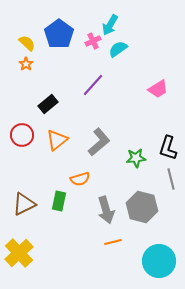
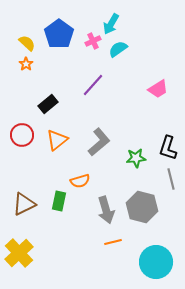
cyan arrow: moved 1 px right, 1 px up
orange semicircle: moved 2 px down
cyan circle: moved 3 px left, 1 px down
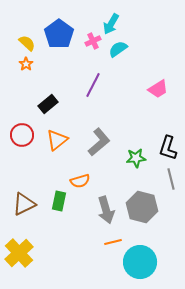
purple line: rotated 15 degrees counterclockwise
cyan circle: moved 16 px left
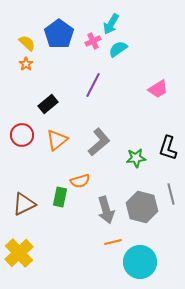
gray line: moved 15 px down
green rectangle: moved 1 px right, 4 px up
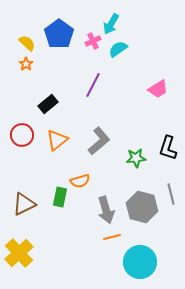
gray L-shape: moved 1 px up
orange line: moved 1 px left, 5 px up
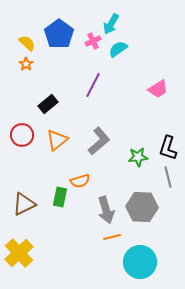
green star: moved 2 px right, 1 px up
gray line: moved 3 px left, 17 px up
gray hexagon: rotated 12 degrees counterclockwise
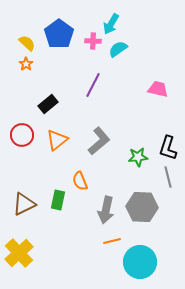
pink cross: rotated 28 degrees clockwise
pink trapezoid: rotated 135 degrees counterclockwise
orange semicircle: rotated 84 degrees clockwise
green rectangle: moved 2 px left, 3 px down
gray arrow: rotated 28 degrees clockwise
orange line: moved 4 px down
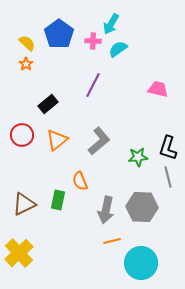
cyan circle: moved 1 px right, 1 px down
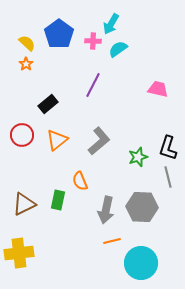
green star: rotated 12 degrees counterclockwise
yellow cross: rotated 36 degrees clockwise
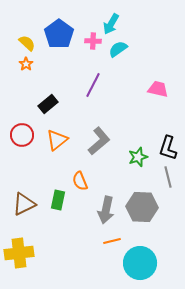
cyan circle: moved 1 px left
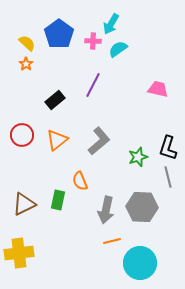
black rectangle: moved 7 px right, 4 px up
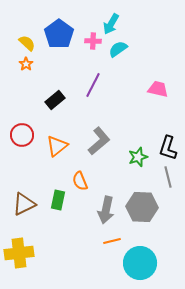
orange triangle: moved 6 px down
